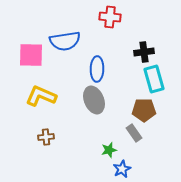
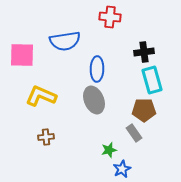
pink square: moved 9 px left
cyan rectangle: moved 2 px left, 1 px down
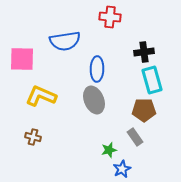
pink square: moved 4 px down
gray rectangle: moved 1 px right, 4 px down
brown cross: moved 13 px left; rotated 21 degrees clockwise
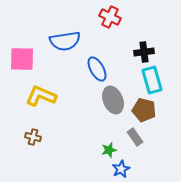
red cross: rotated 20 degrees clockwise
blue ellipse: rotated 30 degrees counterclockwise
gray ellipse: moved 19 px right
brown pentagon: rotated 15 degrees clockwise
blue star: moved 1 px left
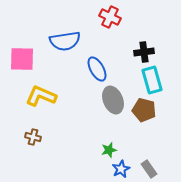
gray rectangle: moved 14 px right, 32 px down
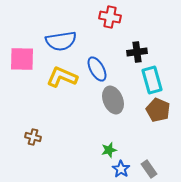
red cross: rotated 15 degrees counterclockwise
blue semicircle: moved 4 px left
black cross: moved 7 px left
yellow L-shape: moved 21 px right, 19 px up
brown pentagon: moved 14 px right; rotated 10 degrees clockwise
blue star: rotated 12 degrees counterclockwise
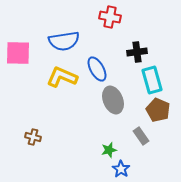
blue semicircle: moved 3 px right
pink square: moved 4 px left, 6 px up
gray rectangle: moved 8 px left, 33 px up
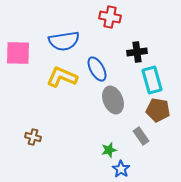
brown pentagon: rotated 15 degrees counterclockwise
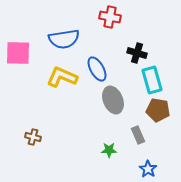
blue semicircle: moved 2 px up
black cross: moved 1 px down; rotated 24 degrees clockwise
gray rectangle: moved 3 px left, 1 px up; rotated 12 degrees clockwise
green star: rotated 14 degrees clockwise
blue star: moved 27 px right
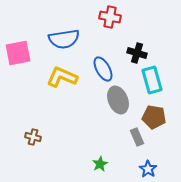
pink square: rotated 12 degrees counterclockwise
blue ellipse: moved 6 px right
gray ellipse: moved 5 px right
brown pentagon: moved 4 px left, 7 px down
gray rectangle: moved 1 px left, 2 px down
green star: moved 9 px left, 14 px down; rotated 28 degrees counterclockwise
